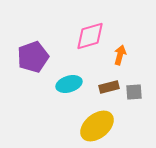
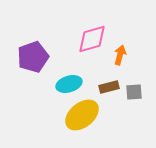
pink diamond: moved 2 px right, 3 px down
yellow ellipse: moved 15 px left, 11 px up
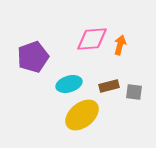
pink diamond: rotated 12 degrees clockwise
orange arrow: moved 10 px up
brown rectangle: moved 1 px up
gray square: rotated 12 degrees clockwise
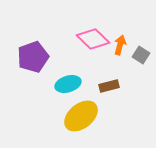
pink diamond: moved 1 px right; rotated 48 degrees clockwise
cyan ellipse: moved 1 px left
gray square: moved 7 px right, 37 px up; rotated 24 degrees clockwise
yellow ellipse: moved 1 px left, 1 px down
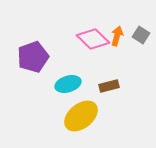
orange arrow: moved 3 px left, 9 px up
gray square: moved 20 px up
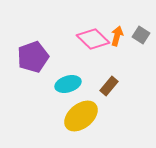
brown rectangle: rotated 36 degrees counterclockwise
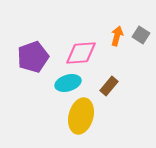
pink diamond: moved 12 px left, 14 px down; rotated 48 degrees counterclockwise
cyan ellipse: moved 1 px up
yellow ellipse: rotated 36 degrees counterclockwise
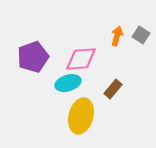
pink diamond: moved 6 px down
brown rectangle: moved 4 px right, 3 px down
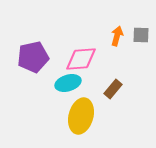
gray square: rotated 30 degrees counterclockwise
purple pentagon: rotated 8 degrees clockwise
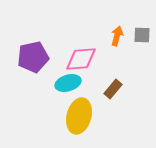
gray square: moved 1 px right
yellow ellipse: moved 2 px left
